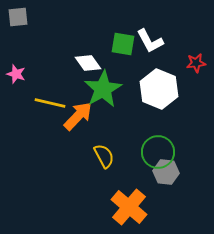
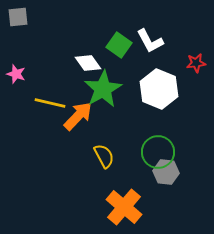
green square: moved 4 px left, 1 px down; rotated 25 degrees clockwise
orange cross: moved 5 px left
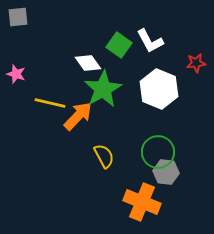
orange cross: moved 18 px right, 5 px up; rotated 18 degrees counterclockwise
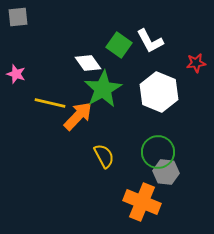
white hexagon: moved 3 px down
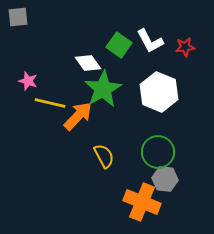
red star: moved 11 px left, 16 px up
pink star: moved 12 px right, 7 px down
gray hexagon: moved 1 px left, 7 px down
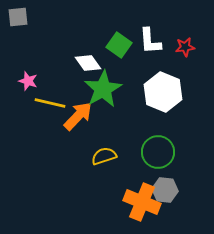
white L-shape: rotated 24 degrees clockwise
white hexagon: moved 4 px right
yellow semicircle: rotated 80 degrees counterclockwise
gray hexagon: moved 11 px down
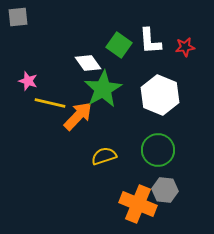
white hexagon: moved 3 px left, 3 px down
green circle: moved 2 px up
orange cross: moved 4 px left, 2 px down
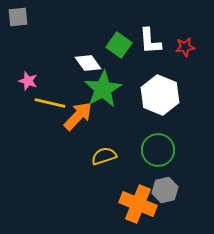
gray hexagon: rotated 20 degrees counterclockwise
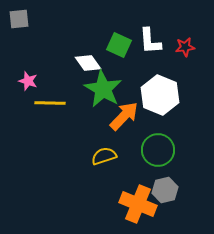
gray square: moved 1 px right, 2 px down
green square: rotated 10 degrees counterclockwise
green star: rotated 12 degrees counterclockwise
yellow line: rotated 12 degrees counterclockwise
orange arrow: moved 46 px right
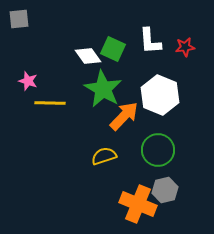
green square: moved 6 px left, 4 px down
white diamond: moved 7 px up
